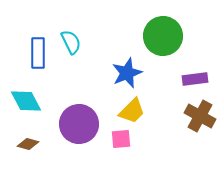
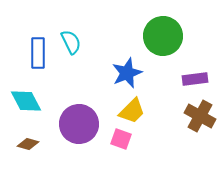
pink square: rotated 25 degrees clockwise
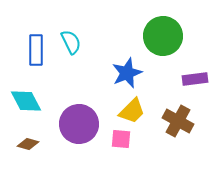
blue rectangle: moved 2 px left, 3 px up
brown cross: moved 22 px left, 5 px down
pink square: rotated 15 degrees counterclockwise
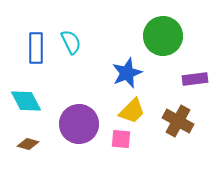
blue rectangle: moved 2 px up
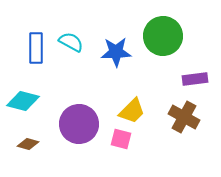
cyan semicircle: rotated 35 degrees counterclockwise
blue star: moved 11 px left, 21 px up; rotated 20 degrees clockwise
cyan diamond: moved 3 px left; rotated 48 degrees counterclockwise
brown cross: moved 6 px right, 4 px up
pink square: rotated 10 degrees clockwise
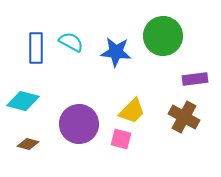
blue star: rotated 8 degrees clockwise
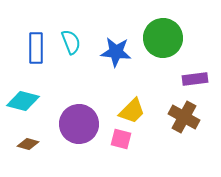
green circle: moved 2 px down
cyan semicircle: rotated 40 degrees clockwise
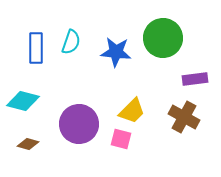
cyan semicircle: rotated 40 degrees clockwise
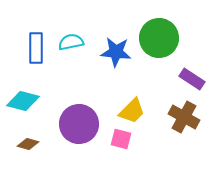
green circle: moved 4 px left
cyan semicircle: rotated 120 degrees counterclockwise
purple rectangle: moved 3 px left; rotated 40 degrees clockwise
